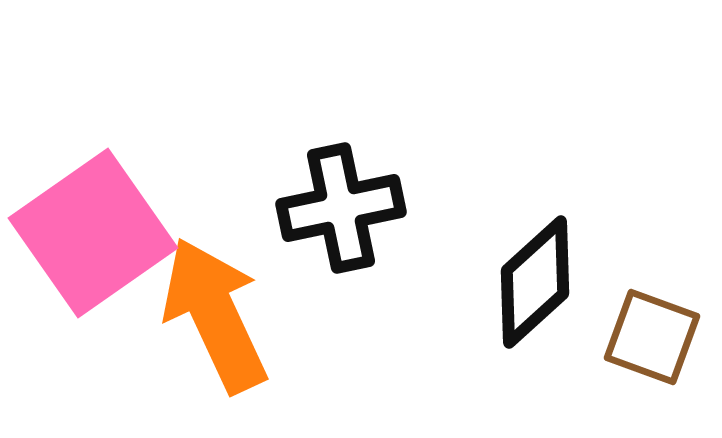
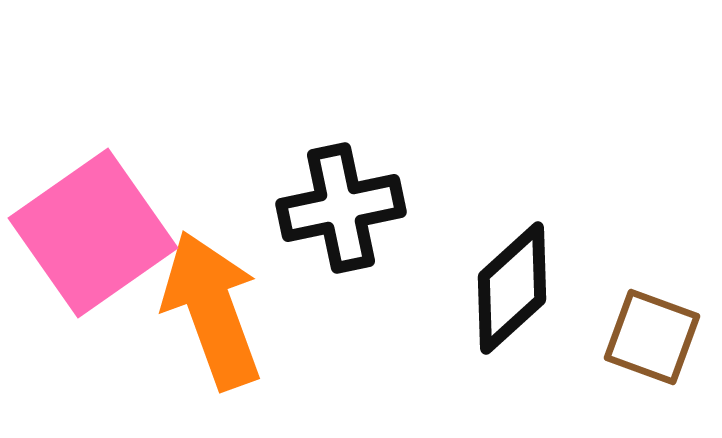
black diamond: moved 23 px left, 6 px down
orange arrow: moved 3 px left, 5 px up; rotated 5 degrees clockwise
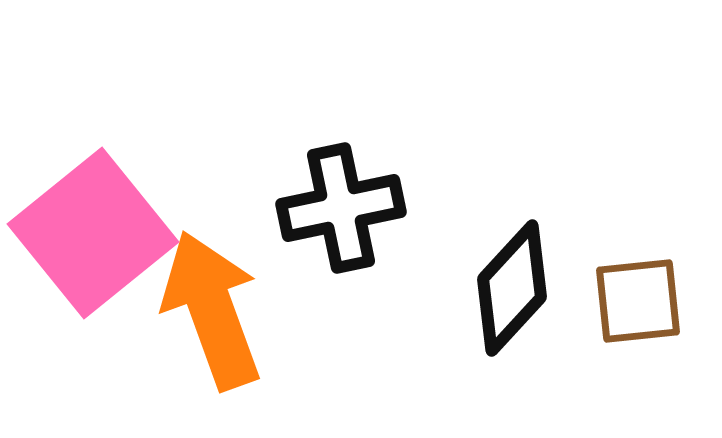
pink square: rotated 4 degrees counterclockwise
black diamond: rotated 5 degrees counterclockwise
brown square: moved 14 px left, 36 px up; rotated 26 degrees counterclockwise
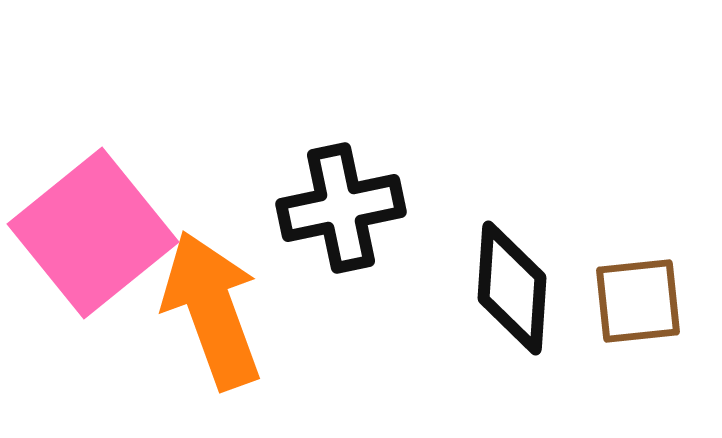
black diamond: rotated 39 degrees counterclockwise
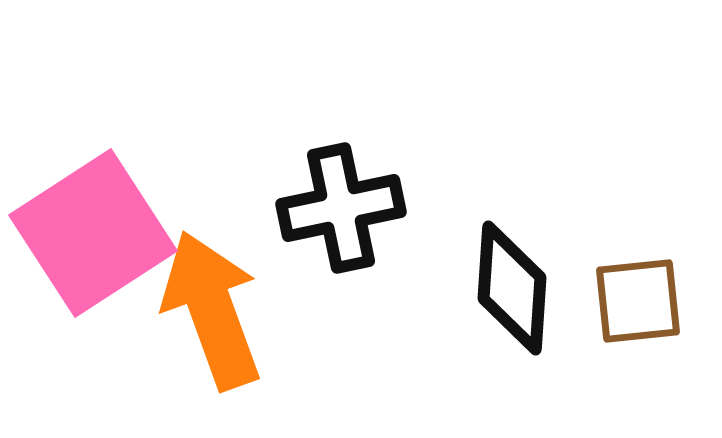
pink square: rotated 6 degrees clockwise
